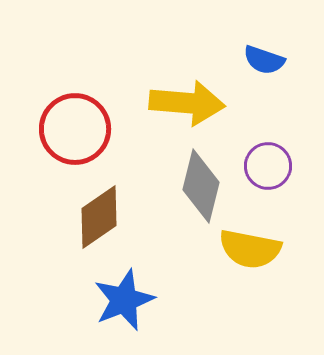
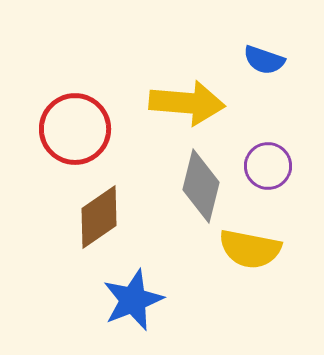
blue star: moved 9 px right
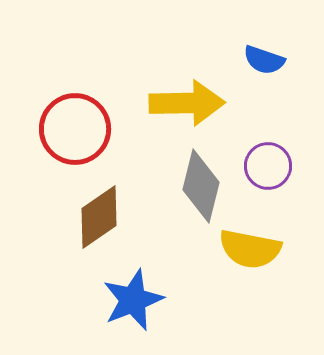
yellow arrow: rotated 6 degrees counterclockwise
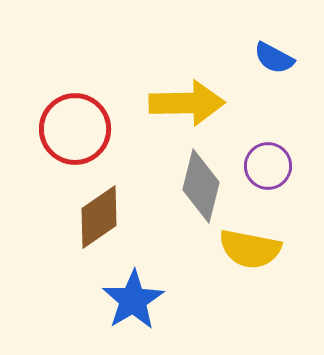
blue semicircle: moved 10 px right, 2 px up; rotated 9 degrees clockwise
blue star: rotated 10 degrees counterclockwise
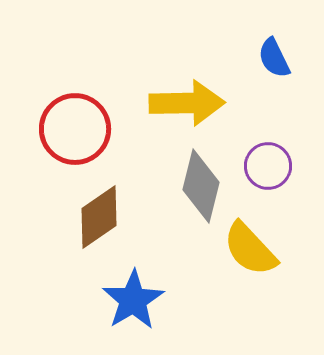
blue semicircle: rotated 36 degrees clockwise
yellow semicircle: rotated 36 degrees clockwise
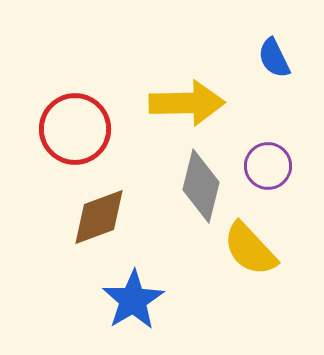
brown diamond: rotated 14 degrees clockwise
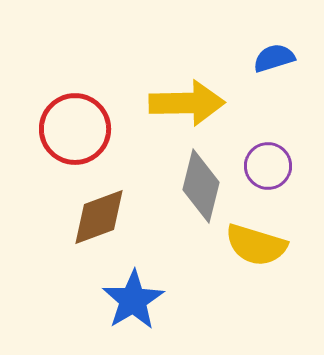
blue semicircle: rotated 99 degrees clockwise
yellow semicircle: moved 6 px right, 4 px up; rotated 30 degrees counterclockwise
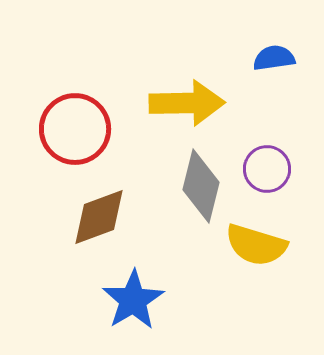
blue semicircle: rotated 9 degrees clockwise
purple circle: moved 1 px left, 3 px down
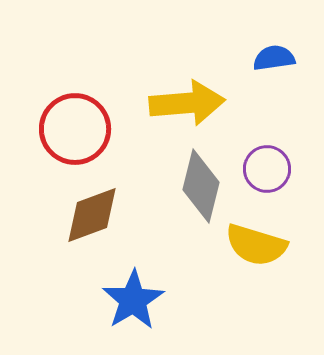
yellow arrow: rotated 4 degrees counterclockwise
brown diamond: moved 7 px left, 2 px up
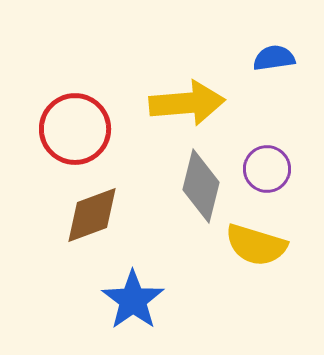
blue star: rotated 4 degrees counterclockwise
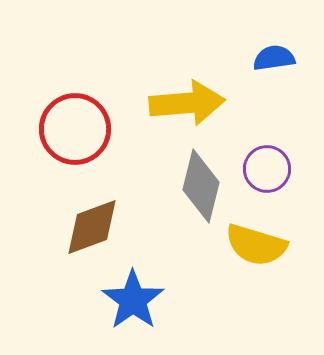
brown diamond: moved 12 px down
